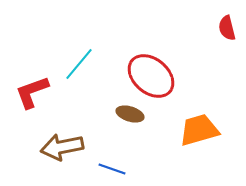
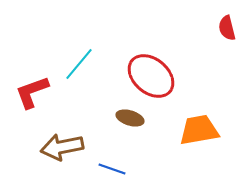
brown ellipse: moved 4 px down
orange trapezoid: rotated 6 degrees clockwise
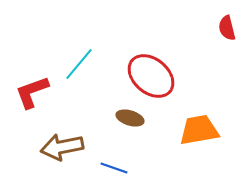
blue line: moved 2 px right, 1 px up
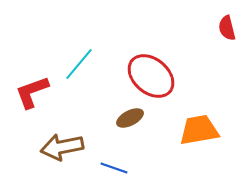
brown ellipse: rotated 44 degrees counterclockwise
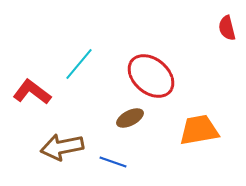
red L-shape: rotated 57 degrees clockwise
blue line: moved 1 px left, 6 px up
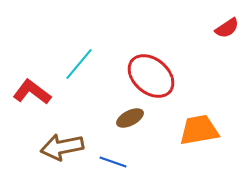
red semicircle: rotated 110 degrees counterclockwise
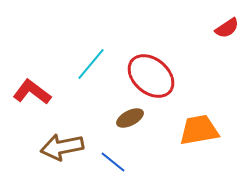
cyan line: moved 12 px right
blue line: rotated 20 degrees clockwise
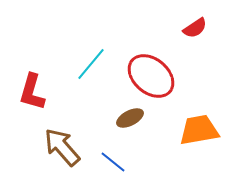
red semicircle: moved 32 px left
red L-shape: rotated 111 degrees counterclockwise
brown arrow: rotated 60 degrees clockwise
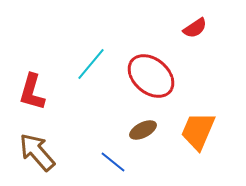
brown ellipse: moved 13 px right, 12 px down
orange trapezoid: moved 1 px left, 1 px down; rotated 57 degrees counterclockwise
brown arrow: moved 25 px left, 5 px down
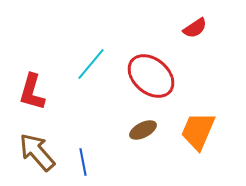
blue line: moved 30 px left; rotated 40 degrees clockwise
